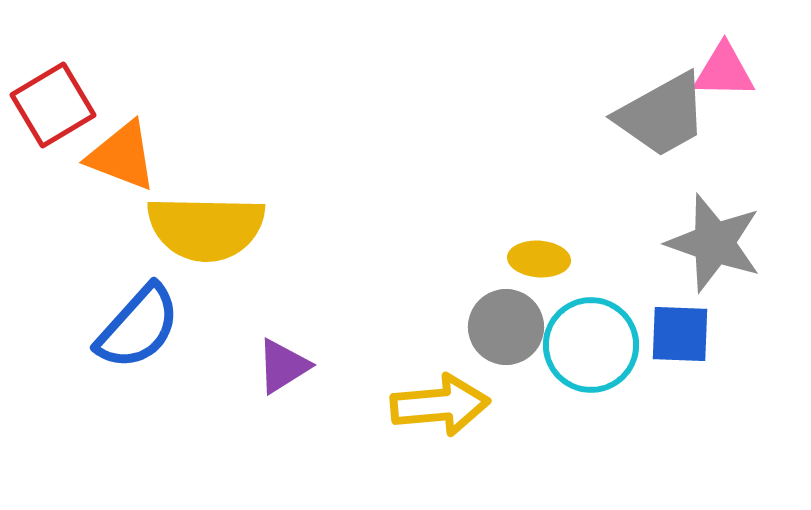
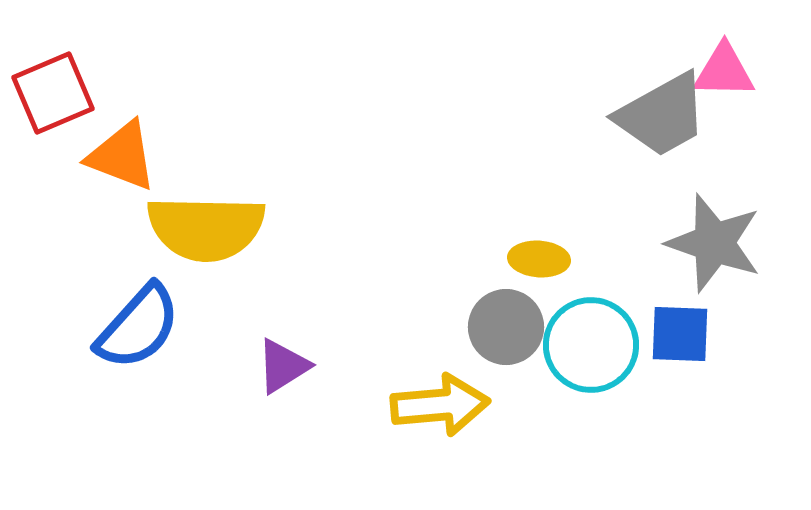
red square: moved 12 px up; rotated 8 degrees clockwise
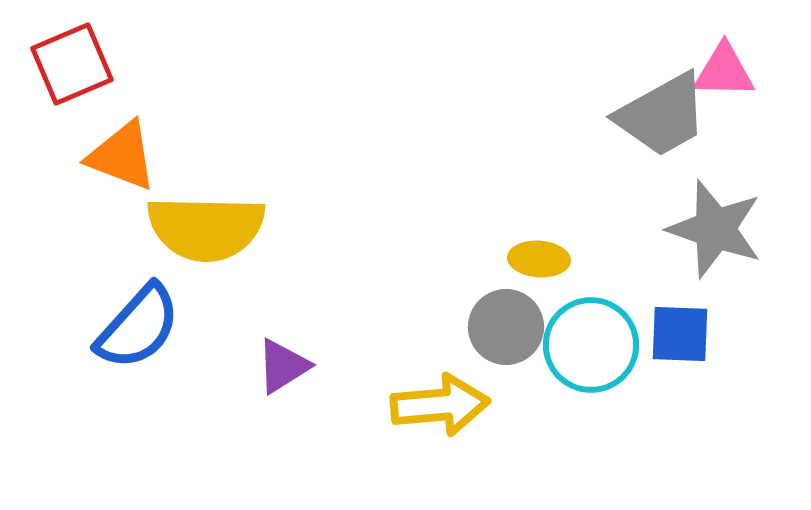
red square: moved 19 px right, 29 px up
gray star: moved 1 px right, 14 px up
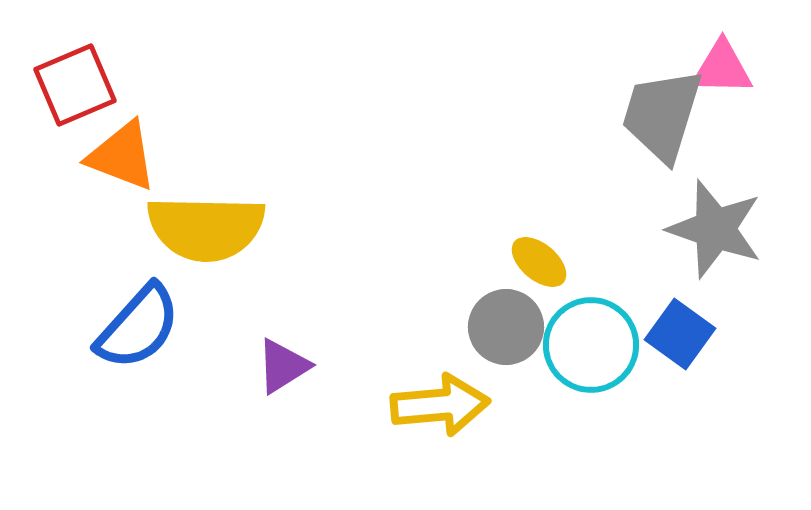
red square: moved 3 px right, 21 px down
pink triangle: moved 2 px left, 3 px up
gray trapezoid: rotated 136 degrees clockwise
yellow ellipse: moved 3 px down; rotated 36 degrees clockwise
blue square: rotated 34 degrees clockwise
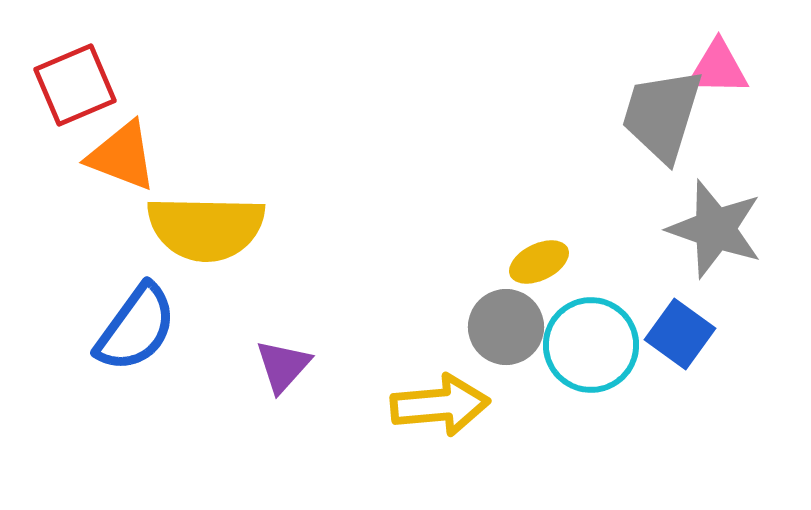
pink triangle: moved 4 px left
yellow ellipse: rotated 66 degrees counterclockwise
blue semicircle: moved 2 px left, 1 px down; rotated 6 degrees counterclockwise
purple triangle: rotated 16 degrees counterclockwise
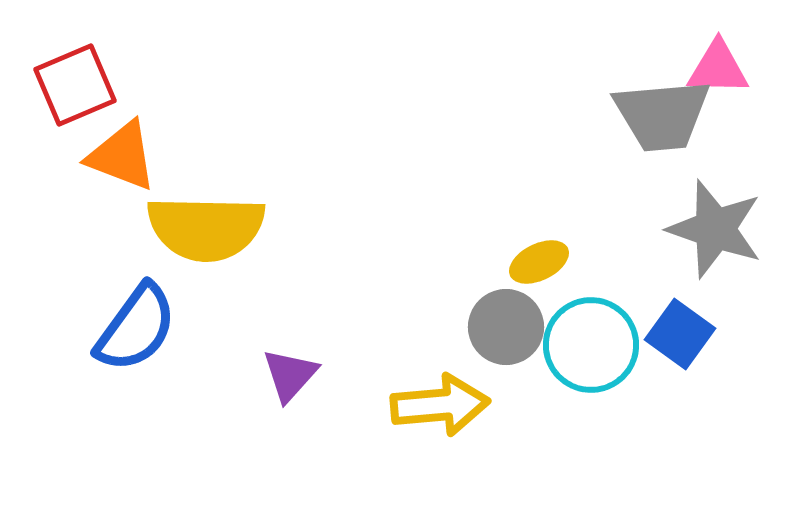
gray trapezoid: rotated 112 degrees counterclockwise
purple triangle: moved 7 px right, 9 px down
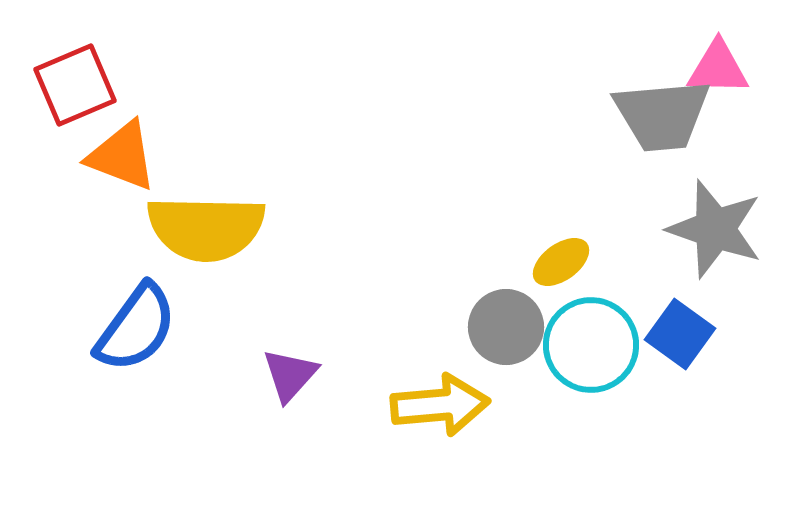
yellow ellipse: moved 22 px right; rotated 10 degrees counterclockwise
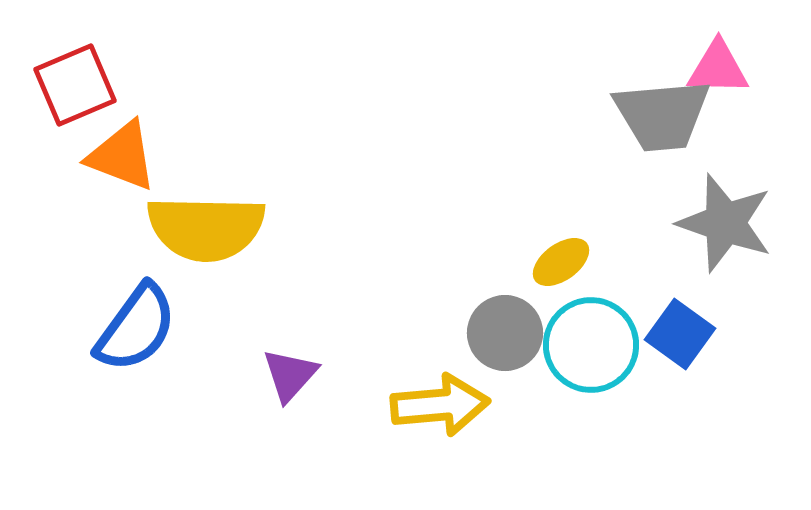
gray star: moved 10 px right, 6 px up
gray circle: moved 1 px left, 6 px down
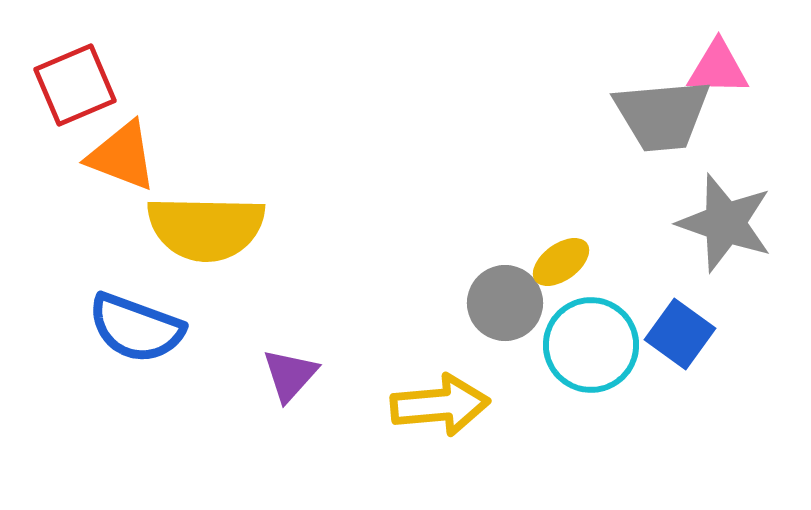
blue semicircle: rotated 74 degrees clockwise
gray circle: moved 30 px up
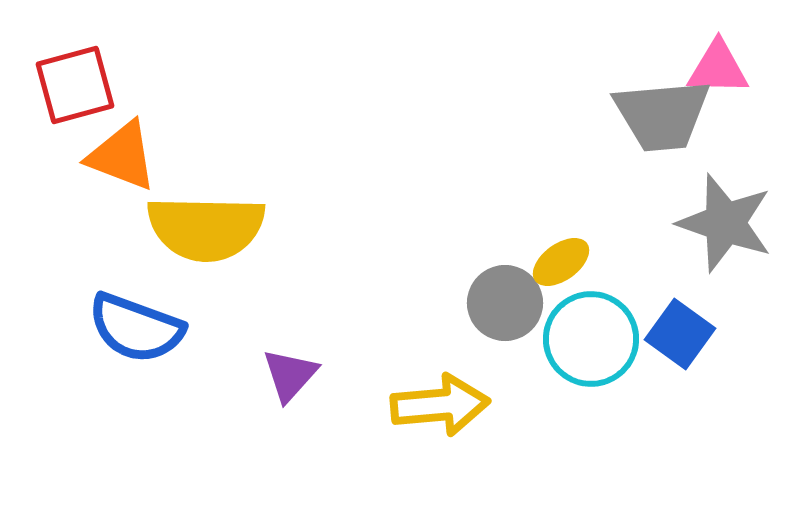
red square: rotated 8 degrees clockwise
cyan circle: moved 6 px up
